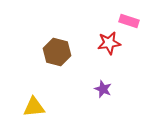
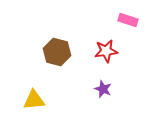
pink rectangle: moved 1 px left, 1 px up
red star: moved 3 px left, 8 px down
yellow triangle: moved 7 px up
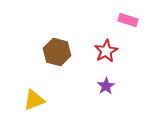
red star: rotated 20 degrees counterclockwise
purple star: moved 3 px right, 3 px up; rotated 18 degrees clockwise
yellow triangle: rotated 15 degrees counterclockwise
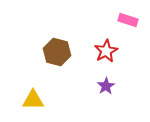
yellow triangle: moved 1 px left; rotated 20 degrees clockwise
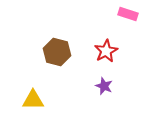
pink rectangle: moved 6 px up
purple star: moved 2 px left; rotated 18 degrees counterclockwise
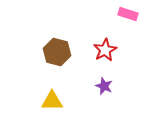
red star: moved 1 px left, 1 px up
yellow triangle: moved 19 px right, 1 px down
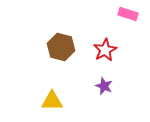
brown hexagon: moved 4 px right, 5 px up
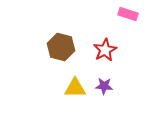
purple star: rotated 18 degrees counterclockwise
yellow triangle: moved 23 px right, 13 px up
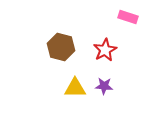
pink rectangle: moved 3 px down
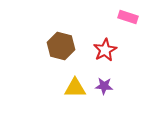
brown hexagon: moved 1 px up
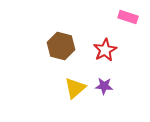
yellow triangle: rotated 40 degrees counterclockwise
